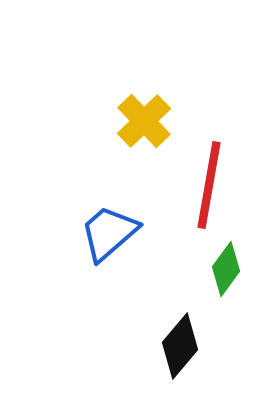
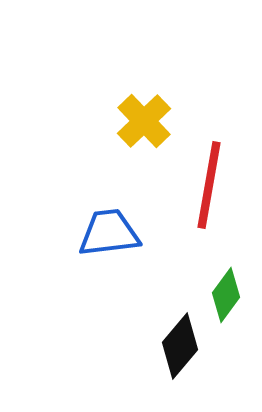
blue trapezoid: rotated 34 degrees clockwise
green diamond: moved 26 px down
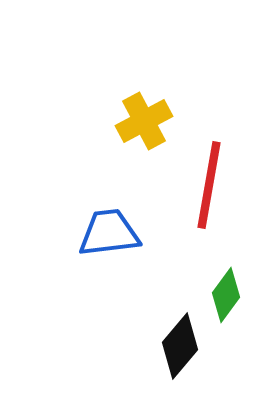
yellow cross: rotated 16 degrees clockwise
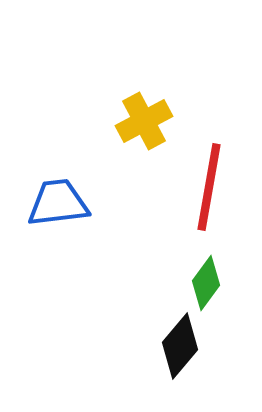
red line: moved 2 px down
blue trapezoid: moved 51 px left, 30 px up
green diamond: moved 20 px left, 12 px up
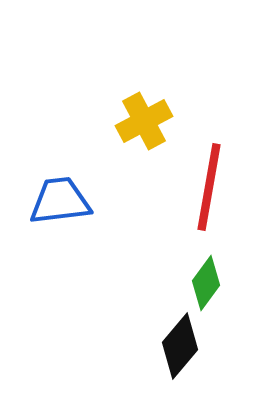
blue trapezoid: moved 2 px right, 2 px up
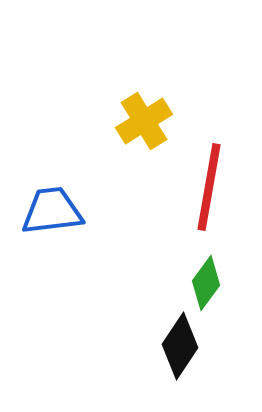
yellow cross: rotated 4 degrees counterclockwise
blue trapezoid: moved 8 px left, 10 px down
black diamond: rotated 6 degrees counterclockwise
